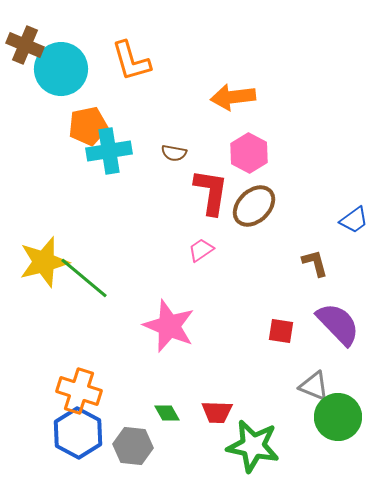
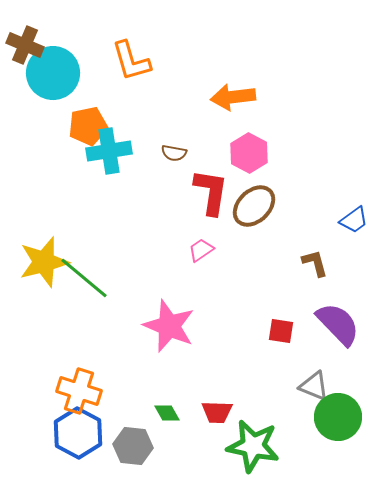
cyan circle: moved 8 px left, 4 px down
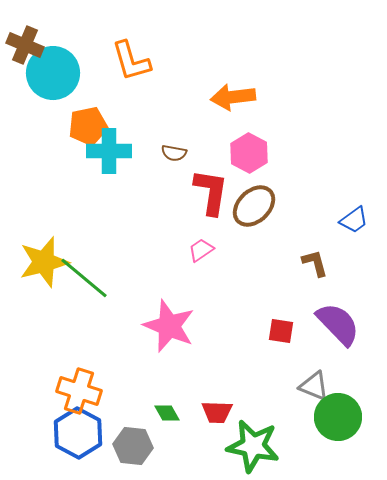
cyan cross: rotated 9 degrees clockwise
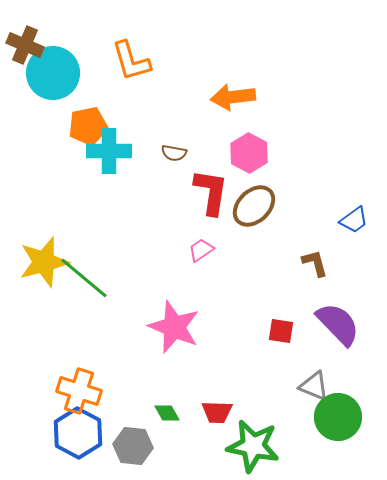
pink star: moved 5 px right, 1 px down
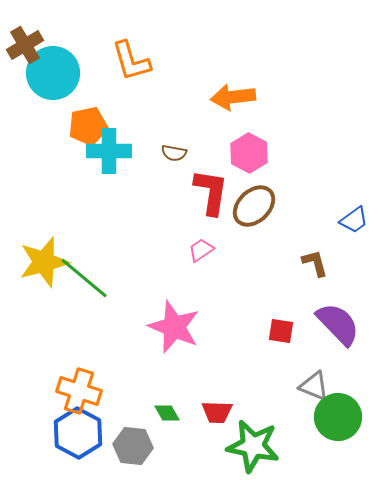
brown cross: rotated 36 degrees clockwise
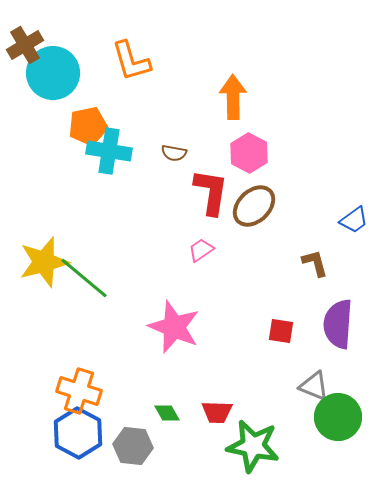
orange arrow: rotated 96 degrees clockwise
cyan cross: rotated 9 degrees clockwise
purple semicircle: rotated 132 degrees counterclockwise
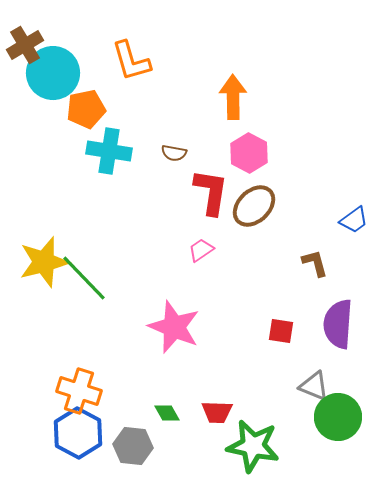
orange pentagon: moved 2 px left, 17 px up
green line: rotated 6 degrees clockwise
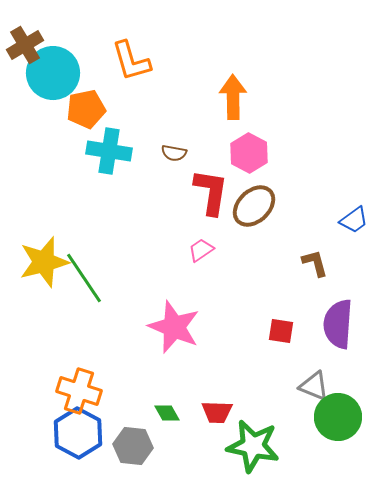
green line: rotated 10 degrees clockwise
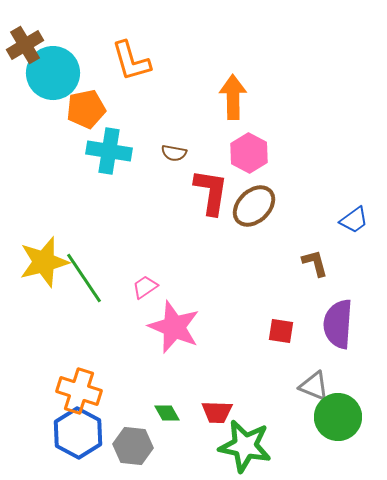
pink trapezoid: moved 56 px left, 37 px down
green star: moved 8 px left
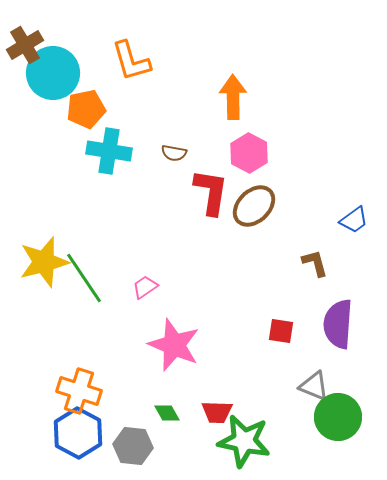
pink star: moved 18 px down
green star: moved 1 px left, 5 px up
